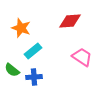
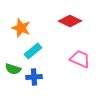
red diamond: rotated 30 degrees clockwise
pink trapezoid: moved 2 px left, 2 px down; rotated 10 degrees counterclockwise
green semicircle: moved 1 px right, 1 px up; rotated 21 degrees counterclockwise
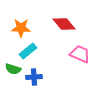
red diamond: moved 6 px left, 3 px down; rotated 25 degrees clockwise
orange star: rotated 18 degrees counterclockwise
cyan rectangle: moved 5 px left
pink trapezoid: moved 5 px up
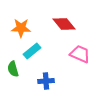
cyan rectangle: moved 4 px right
green semicircle: rotated 56 degrees clockwise
blue cross: moved 12 px right, 4 px down
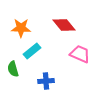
red diamond: moved 1 px down
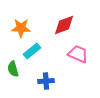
red diamond: rotated 70 degrees counterclockwise
pink trapezoid: moved 2 px left
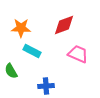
cyan rectangle: rotated 66 degrees clockwise
green semicircle: moved 2 px left, 2 px down; rotated 14 degrees counterclockwise
blue cross: moved 5 px down
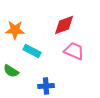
orange star: moved 6 px left, 2 px down
pink trapezoid: moved 4 px left, 3 px up
green semicircle: rotated 28 degrees counterclockwise
